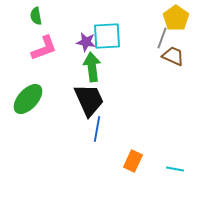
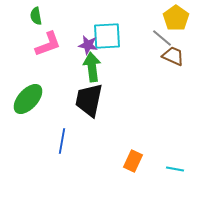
gray line: rotated 70 degrees counterclockwise
purple star: moved 2 px right, 3 px down
pink L-shape: moved 4 px right, 4 px up
black trapezoid: rotated 144 degrees counterclockwise
blue line: moved 35 px left, 12 px down
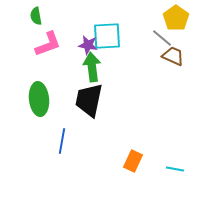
green ellipse: moved 11 px right; rotated 48 degrees counterclockwise
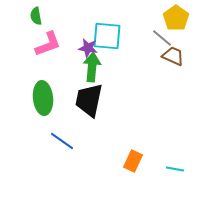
cyan square: rotated 8 degrees clockwise
purple star: moved 3 px down
green arrow: rotated 12 degrees clockwise
green ellipse: moved 4 px right, 1 px up
blue line: rotated 65 degrees counterclockwise
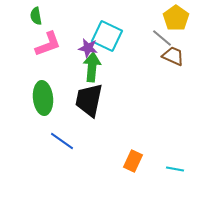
cyan square: rotated 20 degrees clockwise
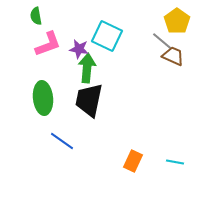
yellow pentagon: moved 1 px right, 3 px down
gray line: moved 3 px down
purple star: moved 9 px left, 1 px down
green arrow: moved 5 px left, 1 px down
cyan line: moved 7 px up
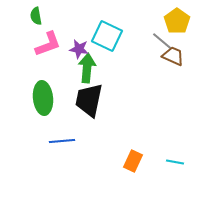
blue line: rotated 40 degrees counterclockwise
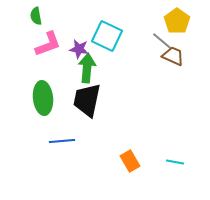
black trapezoid: moved 2 px left
orange rectangle: moved 3 px left; rotated 55 degrees counterclockwise
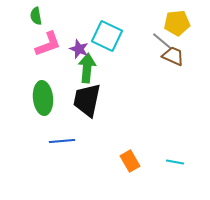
yellow pentagon: moved 2 px down; rotated 30 degrees clockwise
purple star: rotated 12 degrees clockwise
